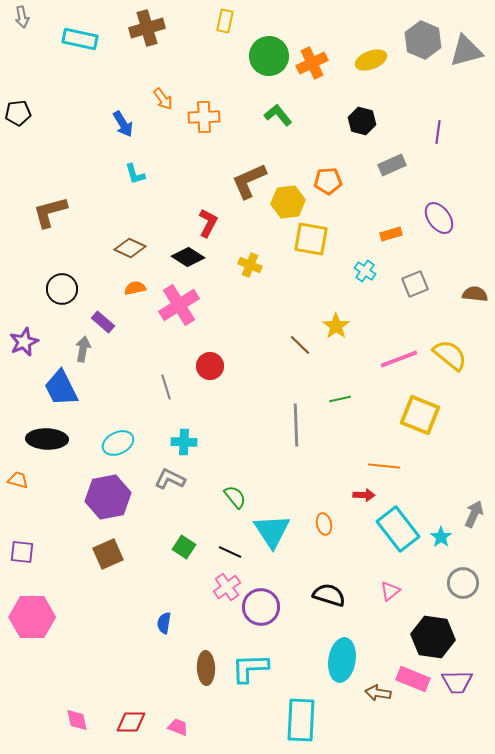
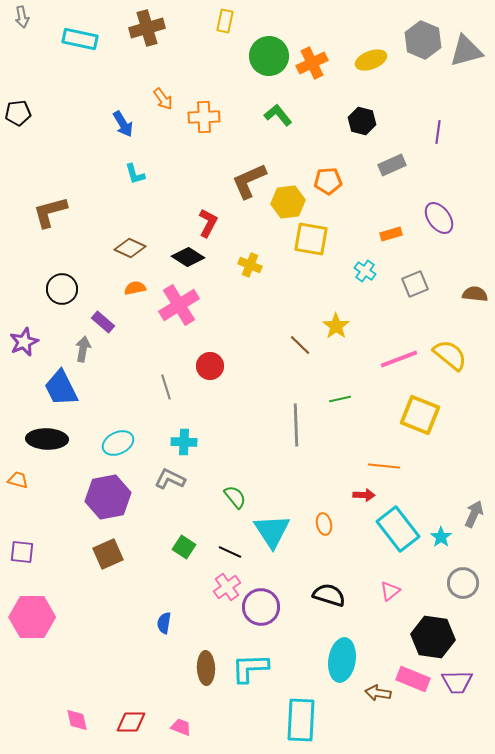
pink trapezoid at (178, 727): moved 3 px right
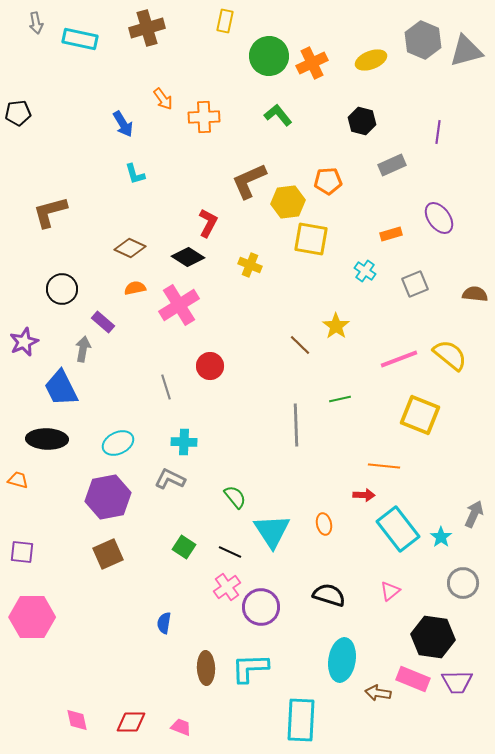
gray arrow at (22, 17): moved 14 px right, 6 px down
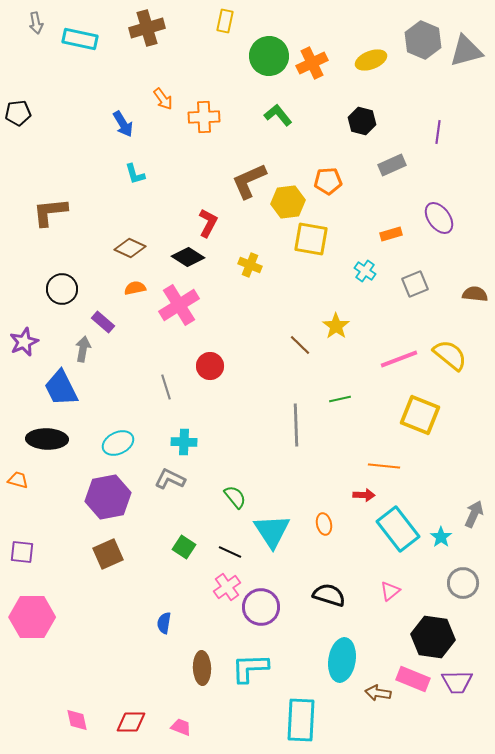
brown L-shape at (50, 212): rotated 9 degrees clockwise
brown ellipse at (206, 668): moved 4 px left
